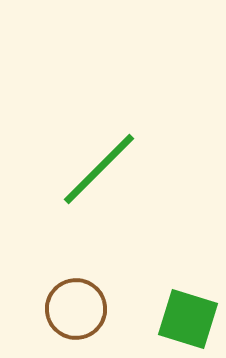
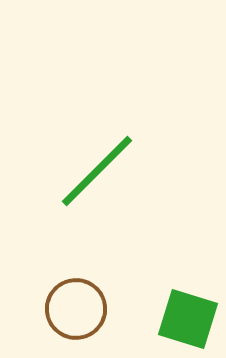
green line: moved 2 px left, 2 px down
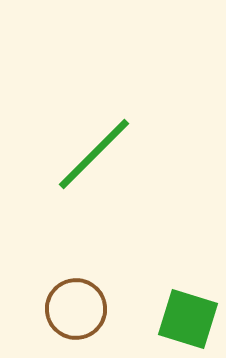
green line: moved 3 px left, 17 px up
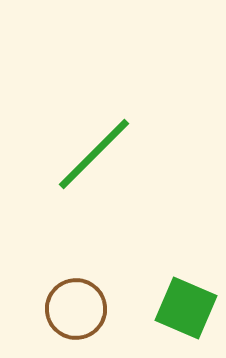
green square: moved 2 px left, 11 px up; rotated 6 degrees clockwise
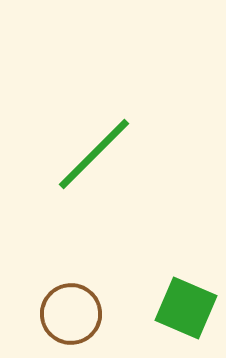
brown circle: moved 5 px left, 5 px down
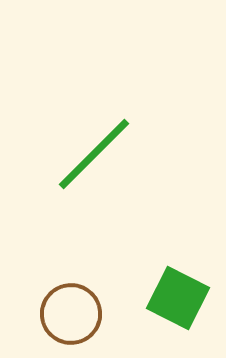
green square: moved 8 px left, 10 px up; rotated 4 degrees clockwise
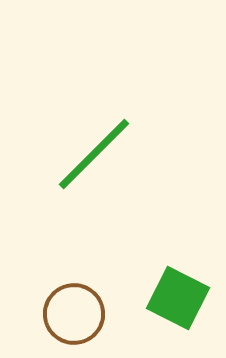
brown circle: moved 3 px right
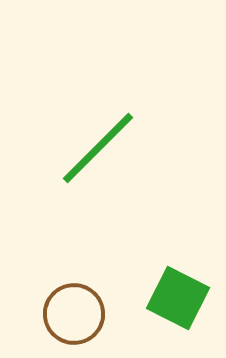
green line: moved 4 px right, 6 px up
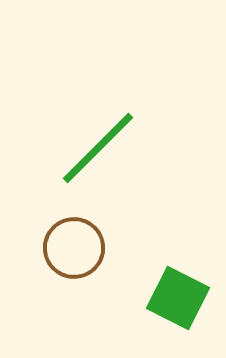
brown circle: moved 66 px up
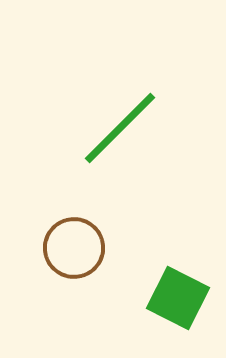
green line: moved 22 px right, 20 px up
